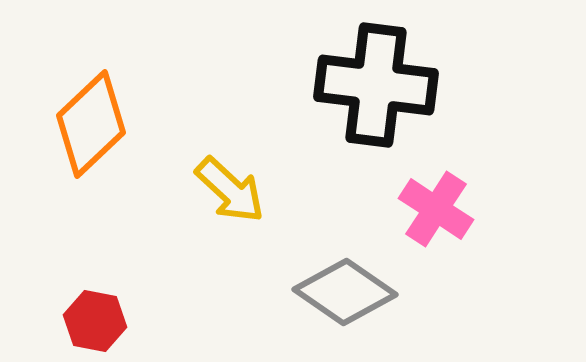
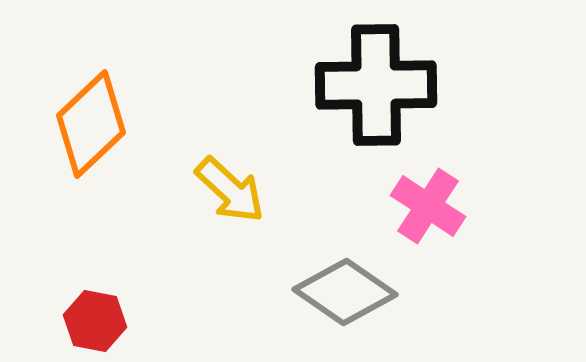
black cross: rotated 8 degrees counterclockwise
pink cross: moved 8 px left, 3 px up
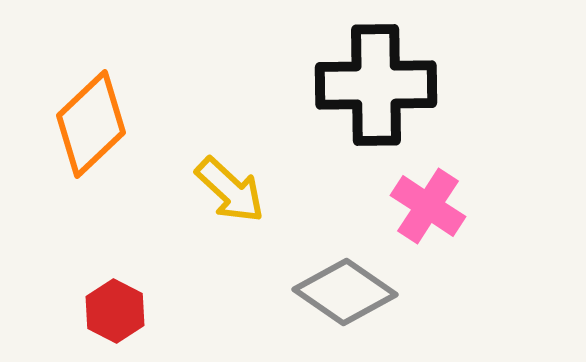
red hexagon: moved 20 px right, 10 px up; rotated 16 degrees clockwise
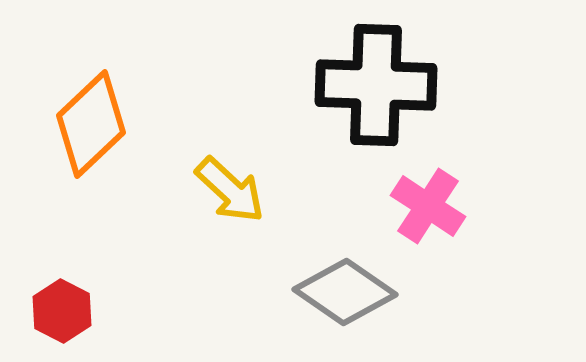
black cross: rotated 3 degrees clockwise
red hexagon: moved 53 px left
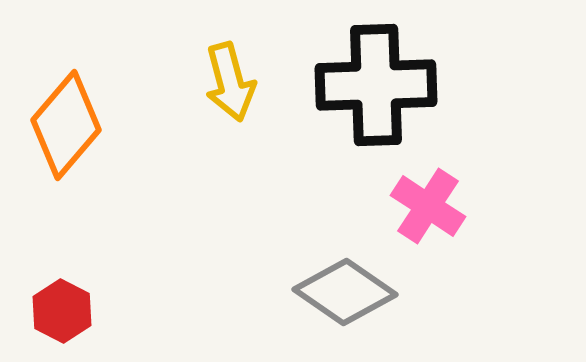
black cross: rotated 4 degrees counterclockwise
orange diamond: moved 25 px left, 1 px down; rotated 6 degrees counterclockwise
yellow arrow: moved 108 px up; rotated 32 degrees clockwise
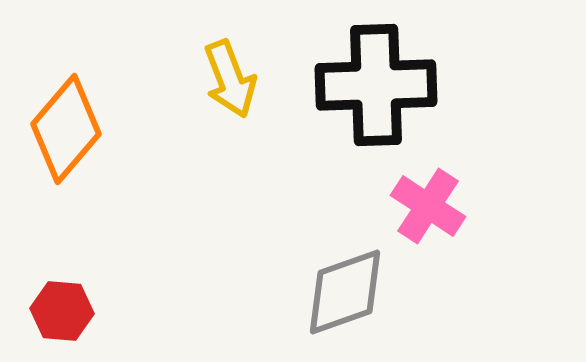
yellow arrow: moved 3 px up; rotated 6 degrees counterclockwise
orange diamond: moved 4 px down
gray diamond: rotated 54 degrees counterclockwise
red hexagon: rotated 22 degrees counterclockwise
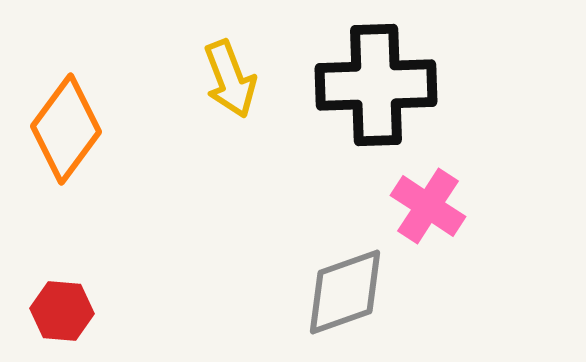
orange diamond: rotated 4 degrees counterclockwise
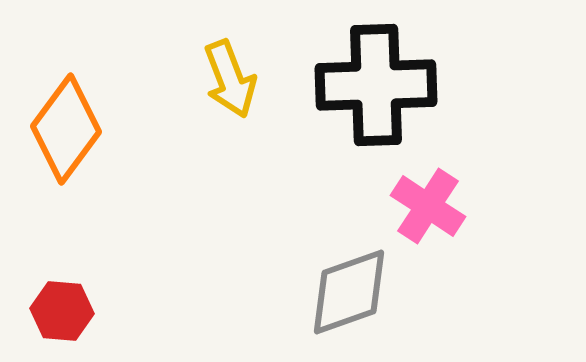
gray diamond: moved 4 px right
